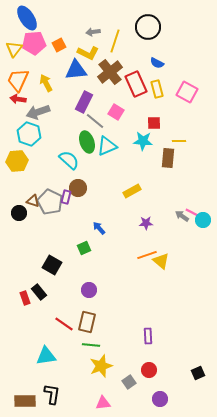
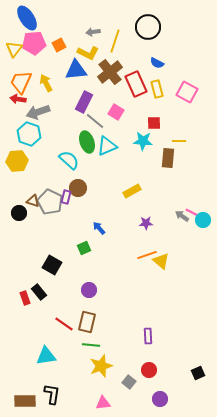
orange trapezoid at (18, 80): moved 3 px right, 2 px down
gray square at (129, 382): rotated 16 degrees counterclockwise
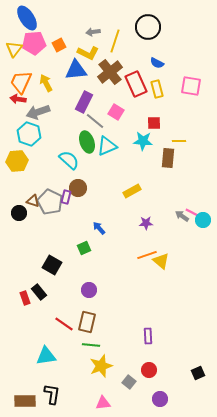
pink square at (187, 92): moved 4 px right, 6 px up; rotated 20 degrees counterclockwise
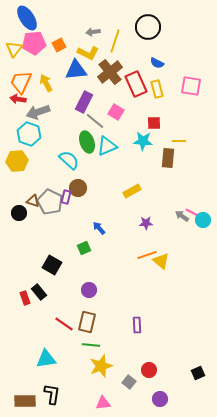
purple rectangle at (148, 336): moved 11 px left, 11 px up
cyan triangle at (46, 356): moved 3 px down
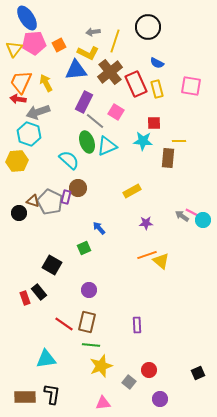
brown rectangle at (25, 401): moved 4 px up
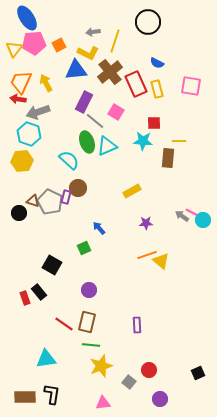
black circle at (148, 27): moved 5 px up
yellow hexagon at (17, 161): moved 5 px right
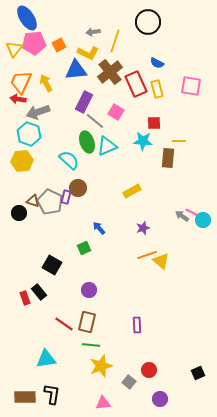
purple star at (146, 223): moved 3 px left, 5 px down; rotated 16 degrees counterclockwise
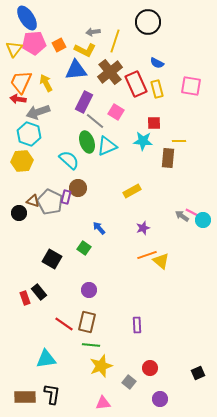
yellow L-shape at (88, 53): moved 3 px left, 3 px up
green square at (84, 248): rotated 32 degrees counterclockwise
black square at (52, 265): moved 6 px up
red circle at (149, 370): moved 1 px right, 2 px up
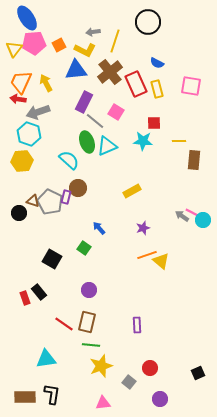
brown rectangle at (168, 158): moved 26 px right, 2 px down
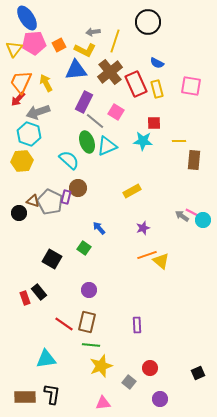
red arrow at (18, 99): rotated 56 degrees counterclockwise
